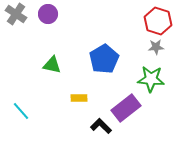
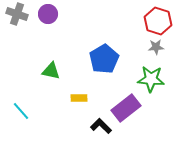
gray cross: moved 1 px right; rotated 15 degrees counterclockwise
green triangle: moved 1 px left, 6 px down
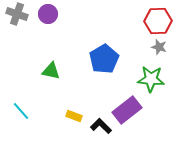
red hexagon: rotated 20 degrees counterclockwise
gray star: moved 3 px right; rotated 21 degrees clockwise
yellow rectangle: moved 5 px left, 18 px down; rotated 21 degrees clockwise
purple rectangle: moved 1 px right, 2 px down
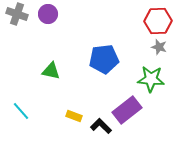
blue pentagon: rotated 24 degrees clockwise
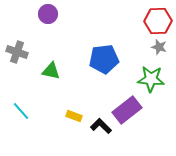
gray cross: moved 38 px down
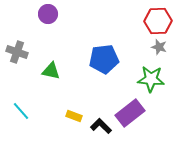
purple rectangle: moved 3 px right, 3 px down
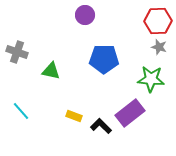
purple circle: moved 37 px right, 1 px down
blue pentagon: rotated 8 degrees clockwise
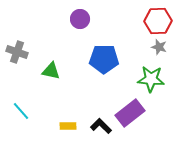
purple circle: moved 5 px left, 4 px down
yellow rectangle: moved 6 px left, 10 px down; rotated 21 degrees counterclockwise
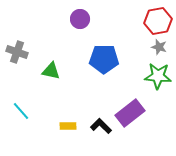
red hexagon: rotated 8 degrees counterclockwise
green star: moved 7 px right, 3 px up
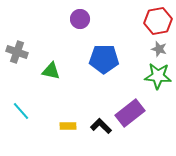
gray star: moved 2 px down
